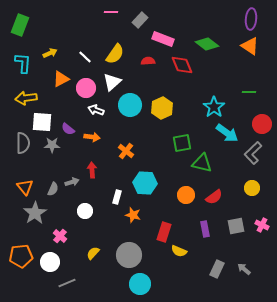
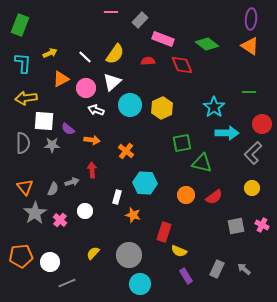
white square at (42, 122): moved 2 px right, 1 px up
cyan arrow at (227, 133): rotated 35 degrees counterclockwise
orange arrow at (92, 137): moved 3 px down
purple rectangle at (205, 229): moved 19 px left, 47 px down; rotated 21 degrees counterclockwise
pink cross at (60, 236): moved 16 px up
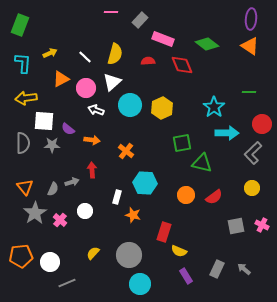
yellow semicircle at (115, 54): rotated 20 degrees counterclockwise
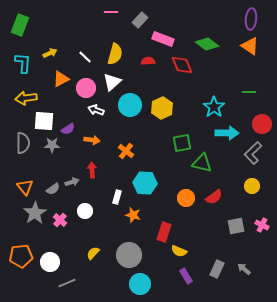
purple semicircle at (68, 129): rotated 72 degrees counterclockwise
yellow circle at (252, 188): moved 2 px up
gray semicircle at (53, 189): rotated 32 degrees clockwise
orange circle at (186, 195): moved 3 px down
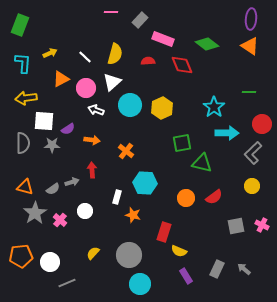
orange triangle at (25, 187): rotated 36 degrees counterclockwise
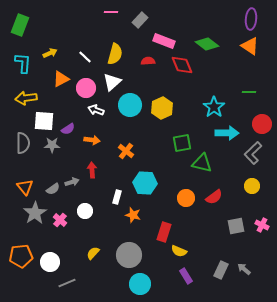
pink rectangle at (163, 39): moved 1 px right, 2 px down
orange triangle at (25, 187): rotated 36 degrees clockwise
gray rectangle at (217, 269): moved 4 px right, 1 px down
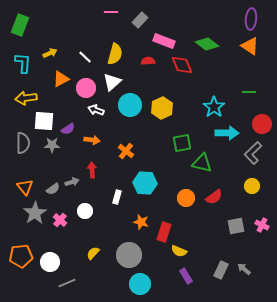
orange star at (133, 215): moved 8 px right, 7 px down
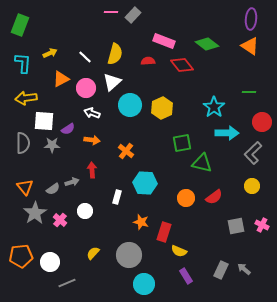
gray rectangle at (140, 20): moved 7 px left, 5 px up
red diamond at (182, 65): rotated 15 degrees counterclockwise
white arrow at (96, 110): moved 4 px left, 3 px down
red circle at (262, 124): moved 2 px up
cyan circle at (140, 284): moved 4 px right
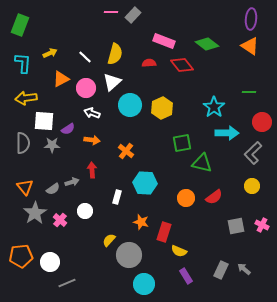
red semicircle at (148, 61): moved 1 px right, 2 px down
yellow semicircle at (93, 253): moved 16 px right, 13 px up
